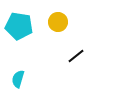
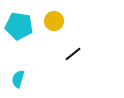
yellow circle: moved 4 px left, 1 px up
black line: moved 3 px left, 2 px up
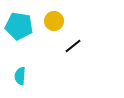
black line: moved 8 px up
cyan semicircle: moved 2 px right, 3 px up; rotated 12 degrees counterclockwise
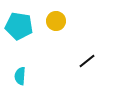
yellow circle: moved 2 px right
black line: moved 14 px right, 15 px down
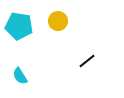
yellow circle: moved 2 px right
cyan semicircle: rotated 36 degrees counterclockwise
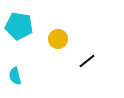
yellow circle: moved 18 px down
cyan semicircle: moved 5 px left; rotated 18 degrees clockwise
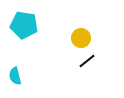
cyan pentagon: moved 5 px right, 1 px up
yellow circle: moved 23 px right, 1 px up
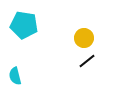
yellow circle: moved 3 px right
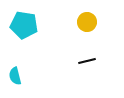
yellow circle: moved 3 px right, 16 px up
black line: rotated 24 degrees clockwise
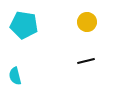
black line: moved 1 px left
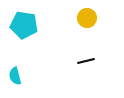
yellow circle: moved 4 px up
